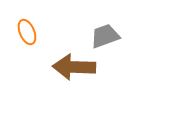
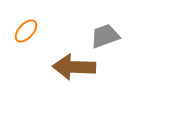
orange ellipse: moved 1 px left, 1 px up; rotated 65 degrees clockwise
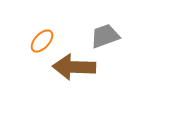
orange ellipse: moved 16 px right, 10 px down
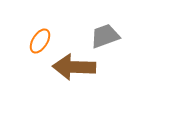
orange ellipse: moved 2 px left; rotated 10 degrees counterclockwise
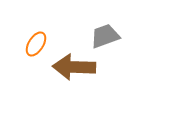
orange ellipse: moved 4 px left, 3 px down
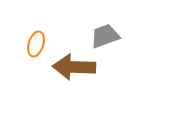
orange ellipse: rotated 15 degrees counterclockwise
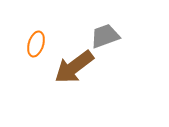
brown arrow: rotated 39 degrees counterclockwise
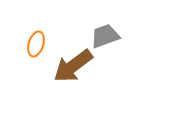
brown arrow: moved 1 px left, 1 px up
